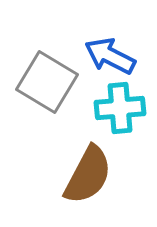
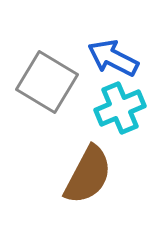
blue arrow: moved 3 px right, 2 px down
cyan cross: rotated 18 degrees counterclockwise
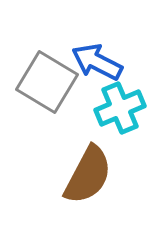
blue arrow: moved 16 px left, 4 px down
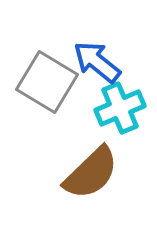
blue arrow: rotated 12 degrees clockwise
brown semicircle: moved 3 px right, 2 px up; rotated 18 degrees clockwise
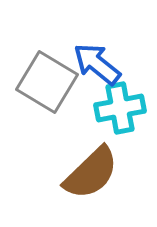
blue arrow: moved 2 px down
cyan cross: rotated 12 degrees clockwise
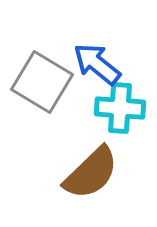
gray square: moved 5 px left
cyan cross: rotated 15 degrees clockwise
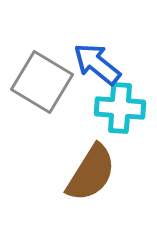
brown semicircle: rotated 14 degrees counterclockwise
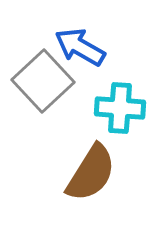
blue arrow: moved 17 px left, 17 px up; rotated 9 degrees counterclockwise
gray square: moved 1 px right, 1 px up; rotated 16 degrees clockwise
